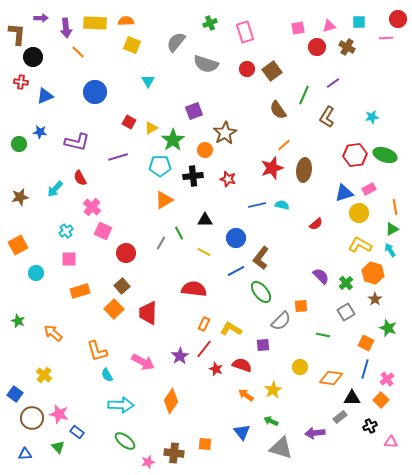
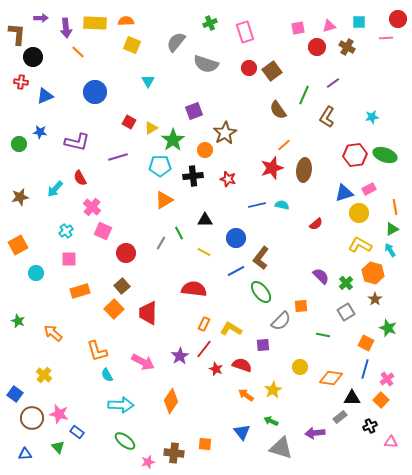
red circle at (247, 69): moved 2 px right, 1 px up
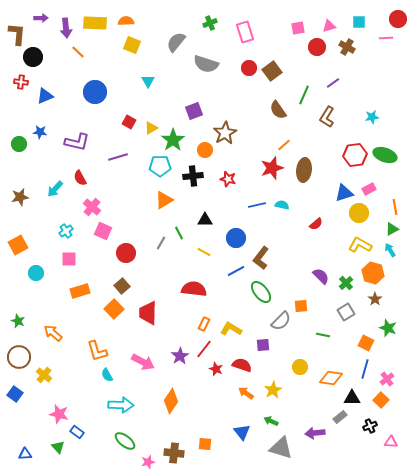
orange arrow at (246, 395): moved 2 px up
brown circle at (32, 418): moved 13 px left, 61 px up
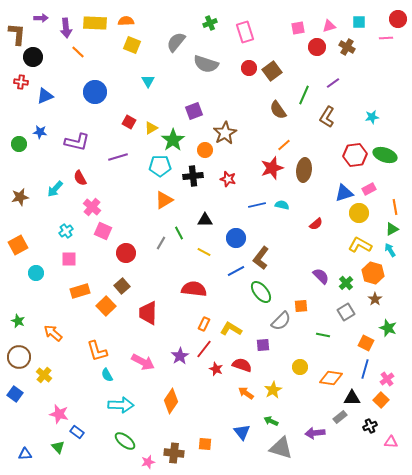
orange square at (114, 309): moved 8 px left, 3 px up
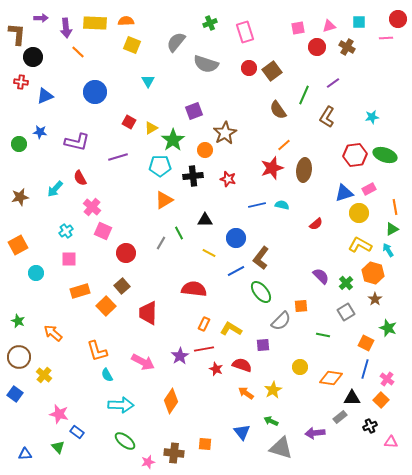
cyan arrow at (390, 250): moved 2 px left
yellow line at (204, 252): moved 5 px right, 1 px down
red line at (204, 349): rotated 42 degrees clockwise
pink cross at (387, 379): rotated 16 degrees counterclockwise
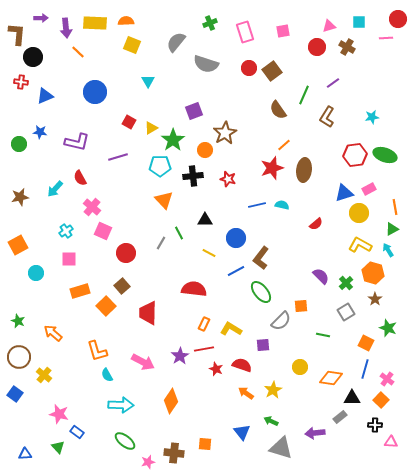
pink square at (298, 28): moved 15 px left, 3 px down
orange triangle at (164, 200): rotated 42 degrees counterclockwise
black cross at (370, 426): moved 5 px right, 1 px up; rotated 24 degrees clockwise
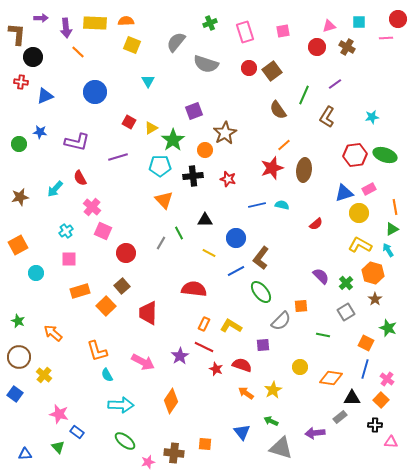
purple line at (333, 83): moved 2 px right, 1 px down
yellow L-shape at (231, 329): moved 3 px up
red line at (204, 349): moved 2 px up; rotated 36 degrees clockwise
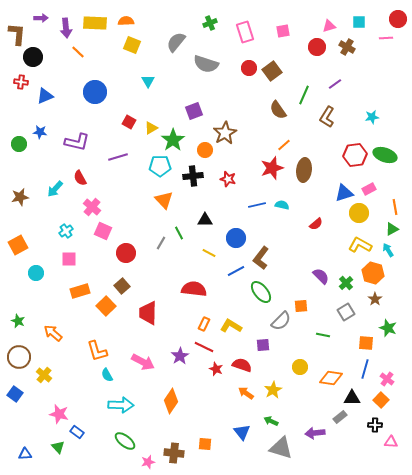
orange square at (366, 343): rotated 21 degrees counterclockwise
